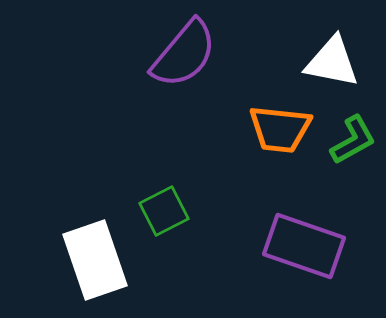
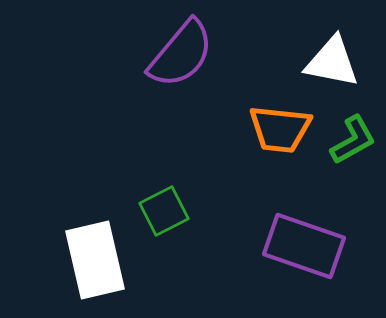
purple semicircle: moved 3 px left
white rectangle: rotated 6 degrees clockwise
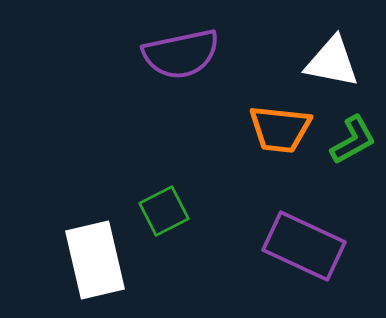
purple semicircle: rotated 38 degrees clockwise
purple rectangle: rotated 6 degrees clockwise
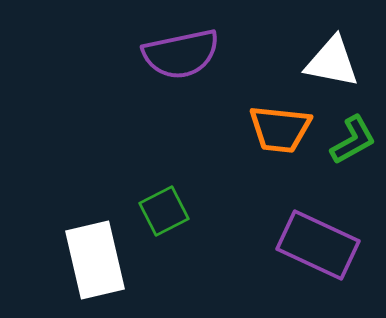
purple rectangle: moved 14 px right, 1 px up
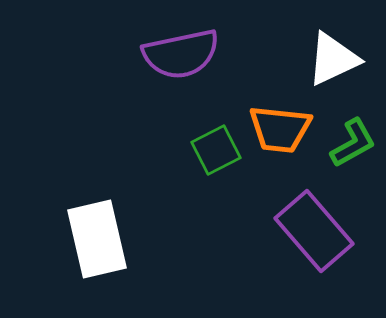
white triangle: moved 1 px right, 3 px up; rotated 36 degrees counterclockwise
green L-shape: moved 3 px down
green square: moved 52 px right, 61 px up
purple rectangle: moved 4 px left, 14 px up; rotated 24 degrees clockwise
white rectangle: moved 2 px right, 21 px up
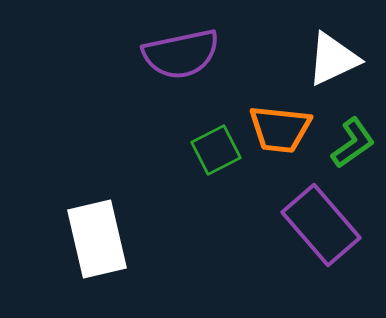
green L-shape: rotated 6 degrees counterclockwise
purple rectangle: moved 7 px right, 6 px up
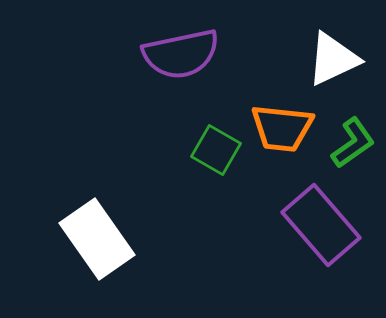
orange trapezoid: moved 2 px right, 1 px up
green square: rotated 33 degrees counterclockwise
white rectangle: rotated 22 degrees counterclockwise
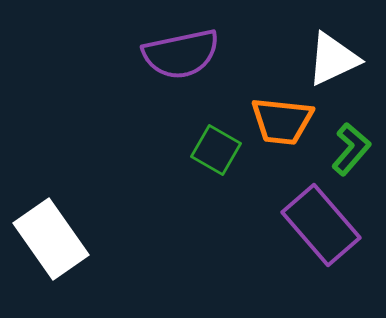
orange trapezoid: moved 7 px up
green L-shape: moved 2 px left, 6 px down; rotated 14 degrees counterclockwise
white rectangle: moved 46 px left
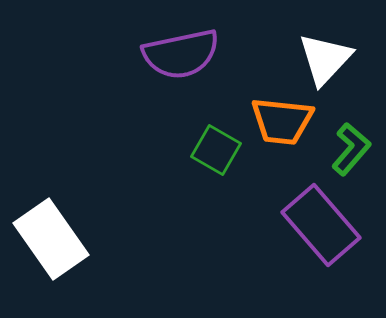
white triangle: moved 8 px left; rotated 22 degrees counterclockwise
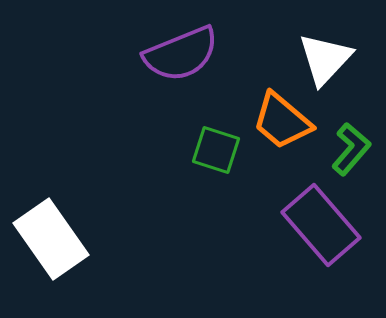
purple semicircle: rotated 10 degrees counterclockwise
orange trapezoid: rotated 34 degrees clockwise
green square: rotated 12 degrees counterclockwise
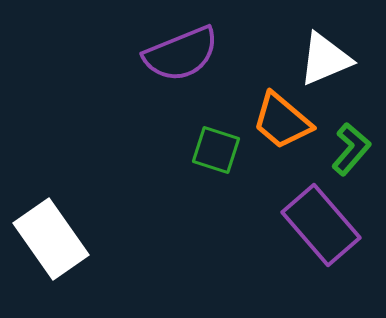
white triangle: rotated 24 degrees clockwise
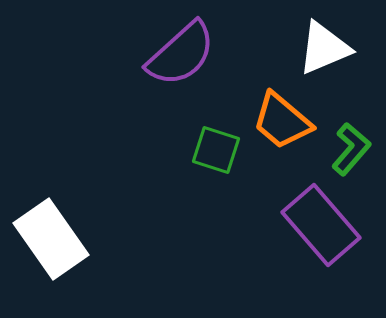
purple semicircle: rotated 20 degrees counterclockwise
white triangle: moved 1 px left, 11 px up
